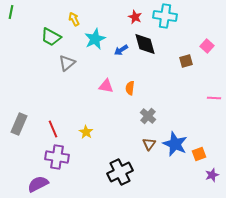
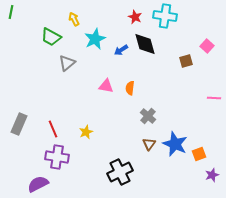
yellow star: rotated 16 degrees clockwise
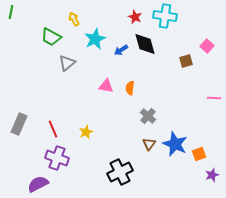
purple cross: moved 1 px down; rotated 10 degrees clockwise
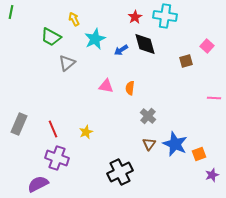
red star: rotated 16 degrees clockwise
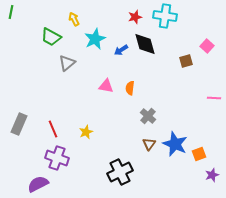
red star: rotated 16 degrees clockwise
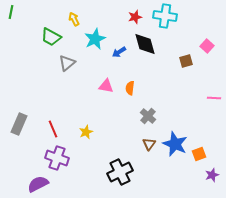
blue arrow: moved 2 px left, 2 px down
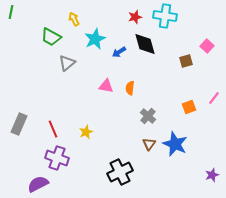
pink line: rotated 56 degrees counterclockwise
orange square: moved 10 px left, 47 px up
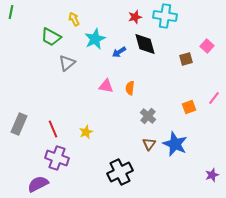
brown square: moved 2 px up
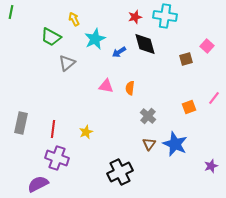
gray rectangle: moved 2 px right, 1 px up; rotated 10 degrees counterclockwise
red line: rotated 30 degrees clockwise
purple star: moved 1 px left, 9 px up
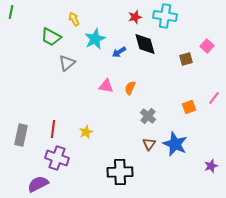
orange semicircle: rotated 16 degrees clockwise
gray rectangle: moved 12 px down
black cross: rotated 25 degrees clockwise
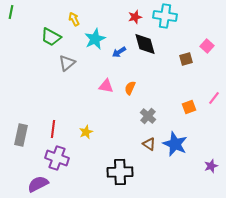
brown triangle: rotated 32 degrees counterclockwise
